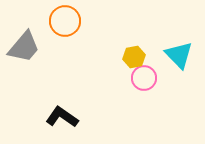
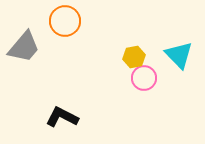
black L-shape: rotated 8 degrees counterclockwise
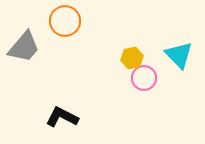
yellow hexagon: moved 2 px left, 1 px down
